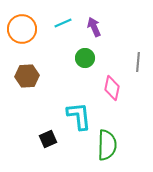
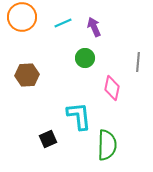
orange circle: moved 12 px up
brown hexagon: moved 1 px up
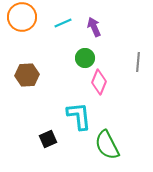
pink diamond: moved 13 px left, 6 px up; rotated 10 degrees clockwise
green semicircle: rotated 152 degrees clockwise
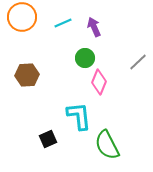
gray line: rotated 42 degrees clockwise
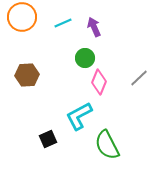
gray line: moved 1 px right, 16 px down
cyan L-shape: rotated 112 degrees counterclockwise
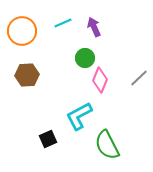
orange circle: moved 14 px down
pink diamond: moved 1 px right, 2 px up
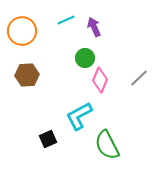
cyan line: moved 3 px right, 3 px up
